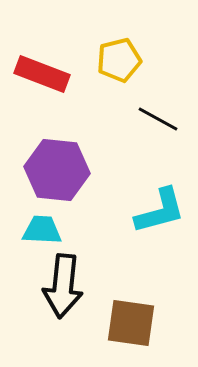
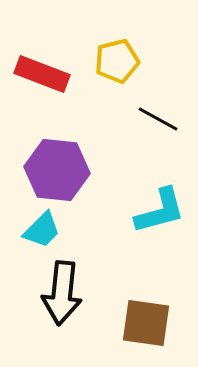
yellow pentagon: moved 2 px left, 1 px down
cyan trapezoid: rotated 132 degrees clockwise
black arrow: moved 1 px left, 7 px down
brown square: moved 15 px right
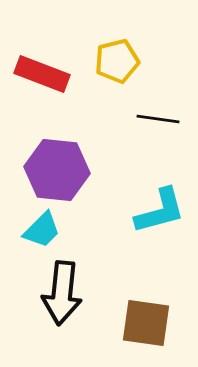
black line: rotated 21 degrees counterclockwise
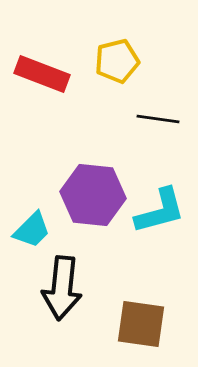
purple hexagon: moved 36 px right, 25 px down
cyan trapezoid: moved 10 px left
black arrow: moved 5 px up
brown square: moved 5 px left, 1 px down
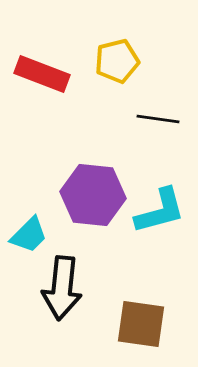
cyan trapezoid: moved 3 px left, 5 px down
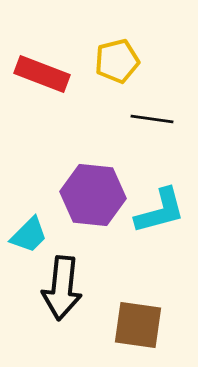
black line: moved 6 px left
brown square: moved 3 px left, 1 px down
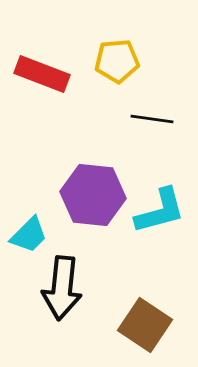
yellow pentagon: rotated 9 degrees clockwise
brown square: moved 7 px right; rotated 26 degrees clockwise
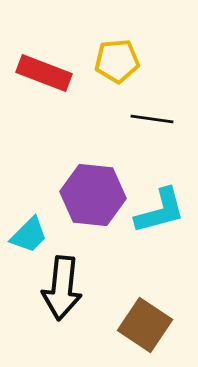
red rectangle: moved 2 px right, 1 px up
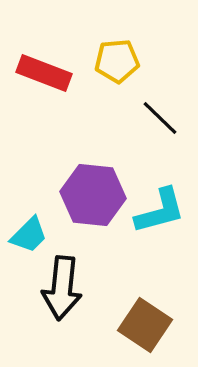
black line: moved 8 px right, 1 px up; rotated 36 degrees clockwise
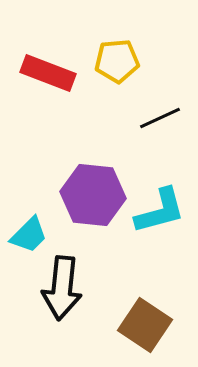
red rectangle: moved 4 px right
black line: rotated 69 degrees counterclockwise
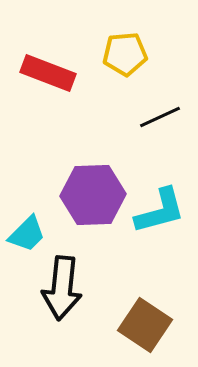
yellow pentagon: moved 8 px right, 7 px up
black line: moved 1 px up
purple hexagon: rotated 8 degrees counterclockwise
cyan trapezoid: moved 2 px left, 1 px up
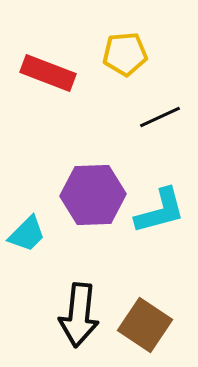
black arrow: moved 17 px right, 27 px down
